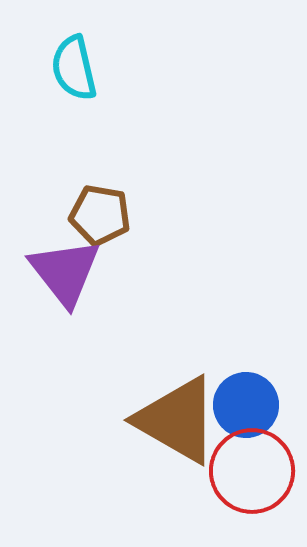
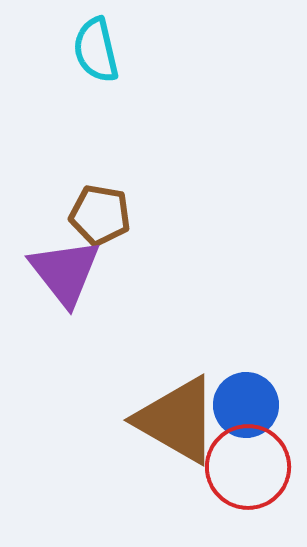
cyan semicircle: moved 22 px right, 18 px up
red circle: moved 4 px left, 4 px up
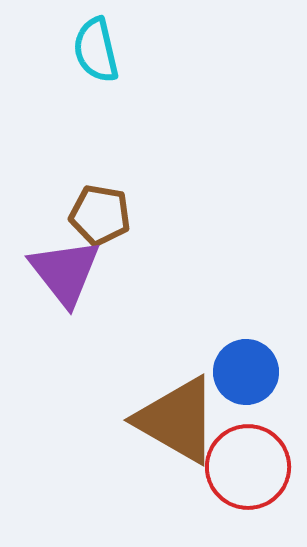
blue circle: moved 33 px up
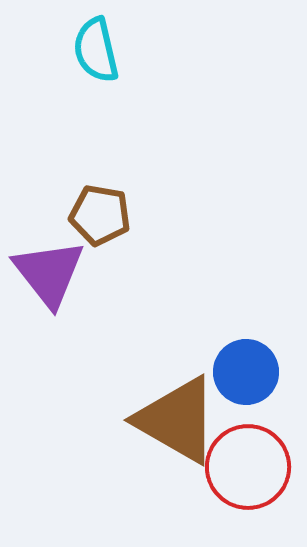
purple triangle: moved 16 px left, 1 px down
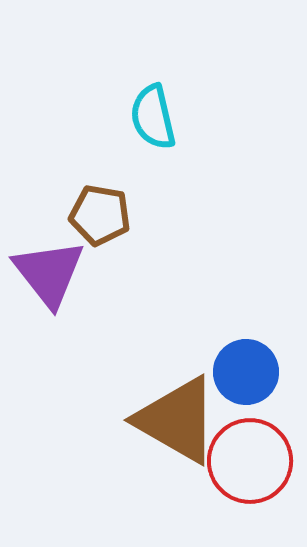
cyan semicircle: moved 57 px right, 67 px down
red circle: moved 2 px right, 6 px up
